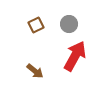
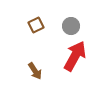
gray circle: moved 2 px right, 2 px down
brown arrow: rotated 18 degrees clockwise
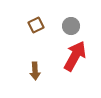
brown arrow: rotated 30 degrees clockwise
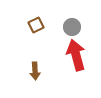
gray circle: moved 1 px right, 1 px down
red arrow: moved 1 px right, 1 px up; rotated 44 degrees counterclockwise
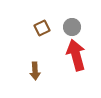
brown square: moved 6 px right, 3 px down
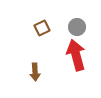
gray circle: moved 5 px right
brown arrow: moved 1 px down
